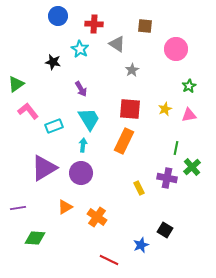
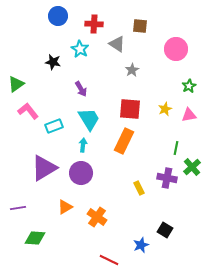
brown square: moved 5 px left
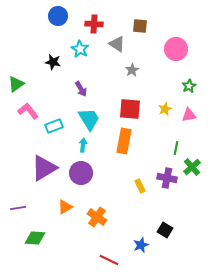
orange rectangle: rotated 15 degrees counterclockwise
yellow rectangle: moved 1 px right, 2 px up
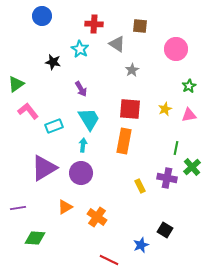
blue circle: moved 16 px left
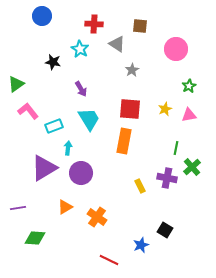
cyan arrow: moved 15 px left, 3 px down
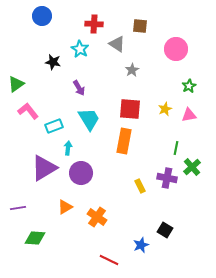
purple arrow: moved 2 px left, 1 px up
